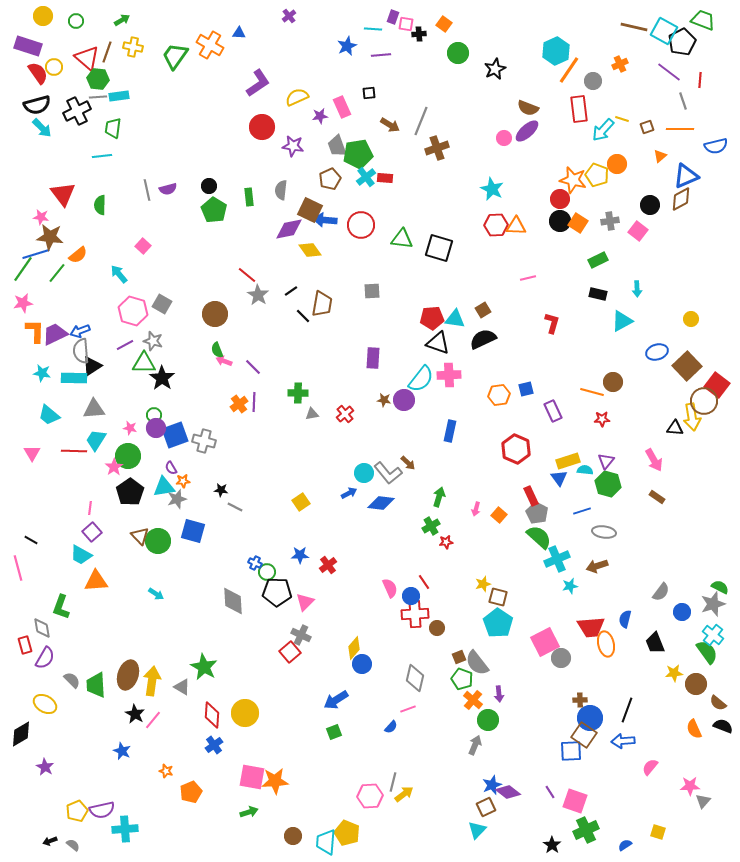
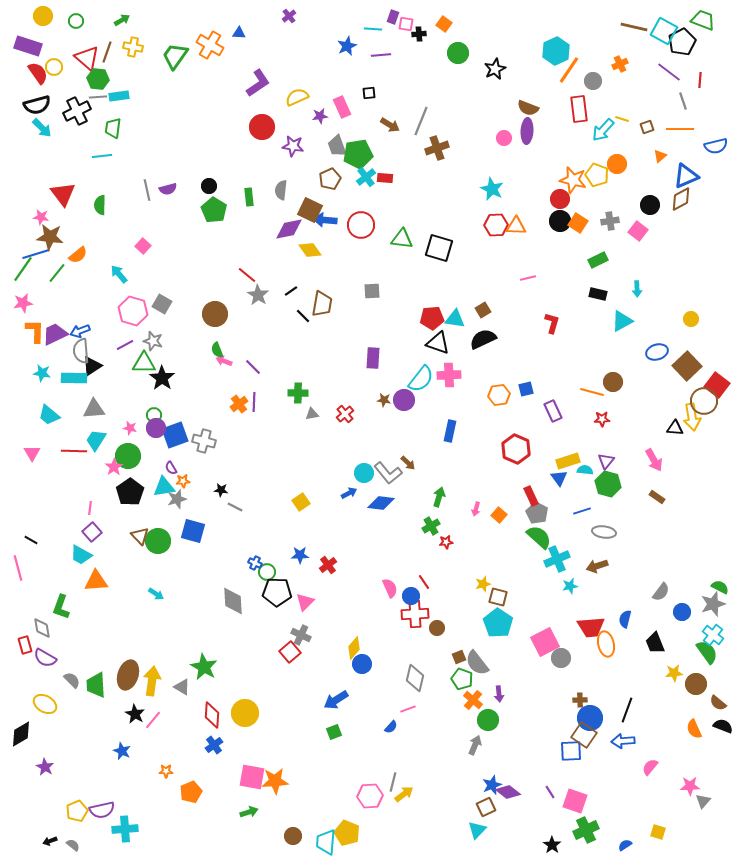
purple ellipse at (527, 131): rotated 45 degrees counterclockwise
purple semicircle at (45, 658): rotated 90 degrees clockwise
orange star at (166, 771): rotated 16 degrees counterclockwise
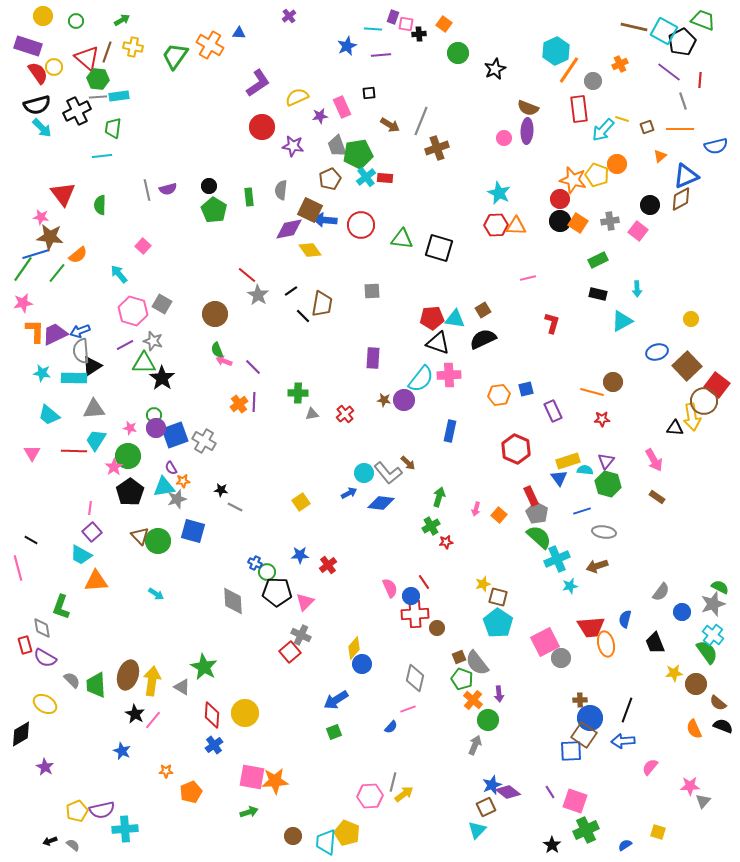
cyan star at (492, 189): moved 7 px right, 4 px down
gray cross at (204, 441): rotated 15 degrees clockwise
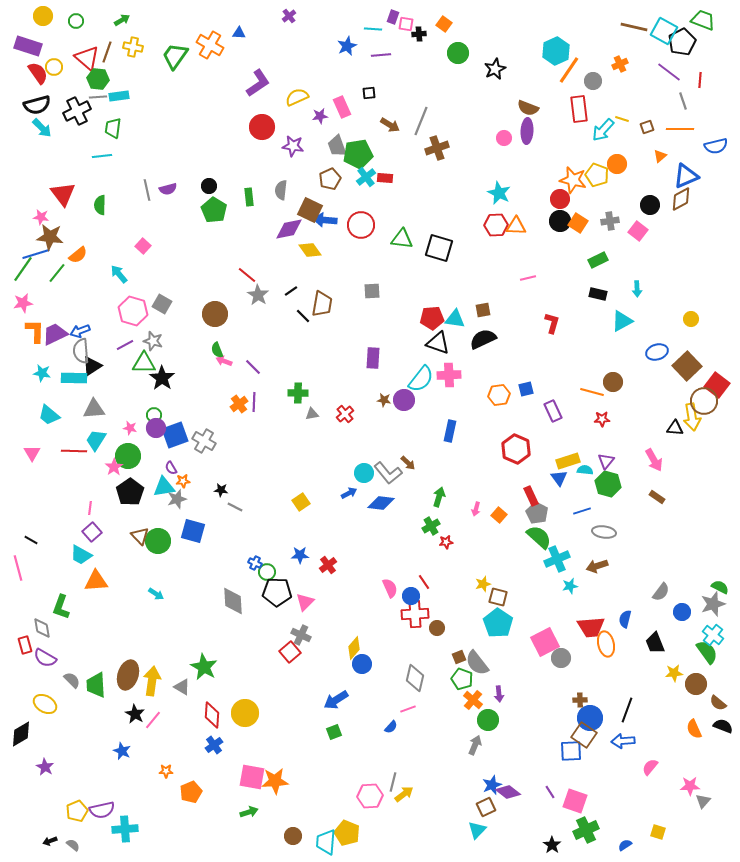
brown square at (483, 310): rotated 21 degrees clockwise
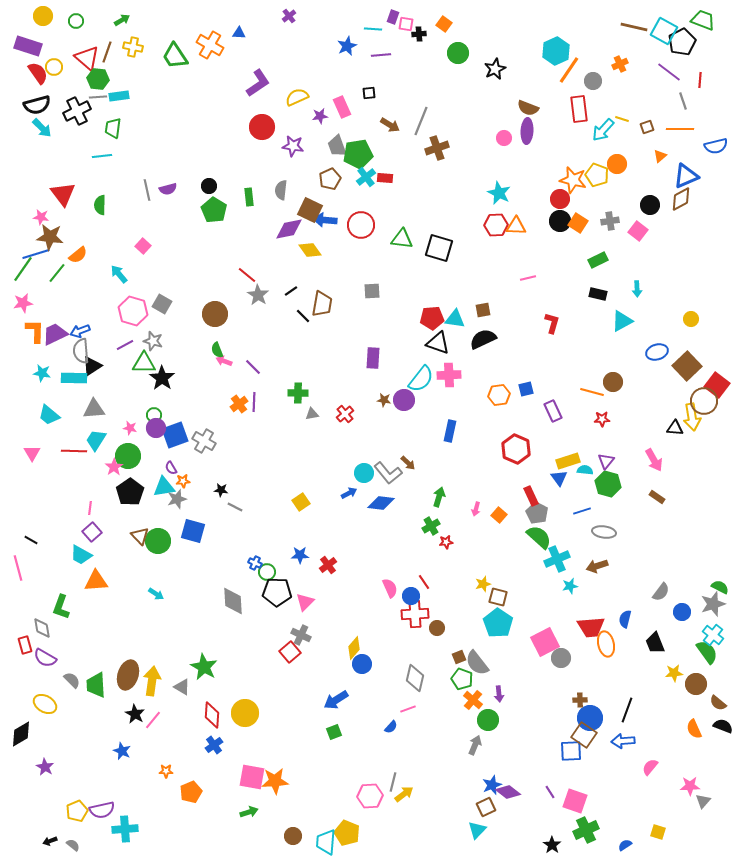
green trapezoid at (175, 56): rotated 68 degrees counterclockwise
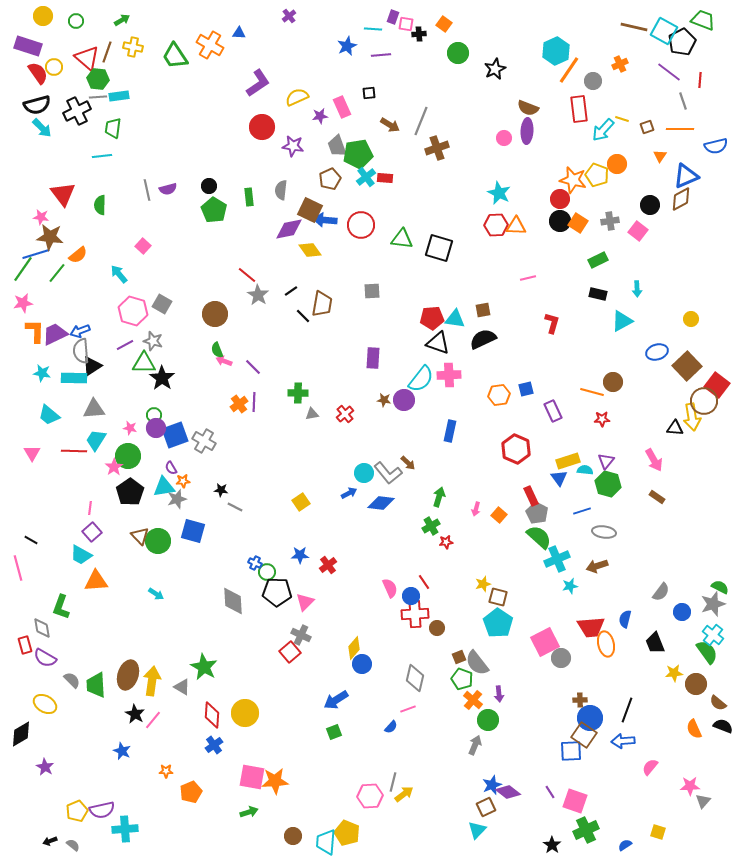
orange triangle at (660, 156): rotated 16 degrees counterclockwise
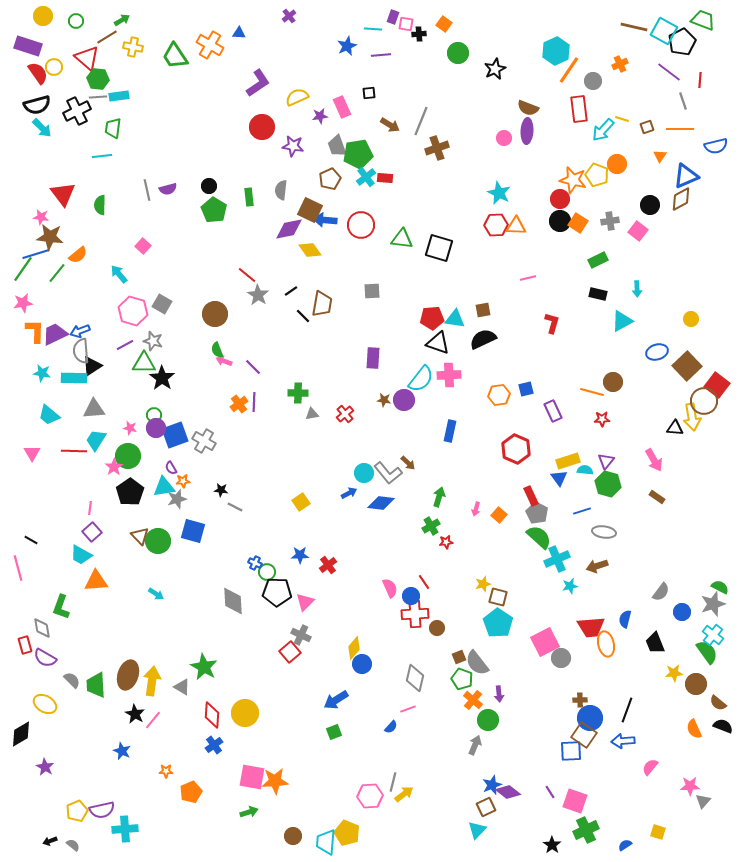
brown line at (107, 52): moved 15 px up; rotated 40 degrees clockwise
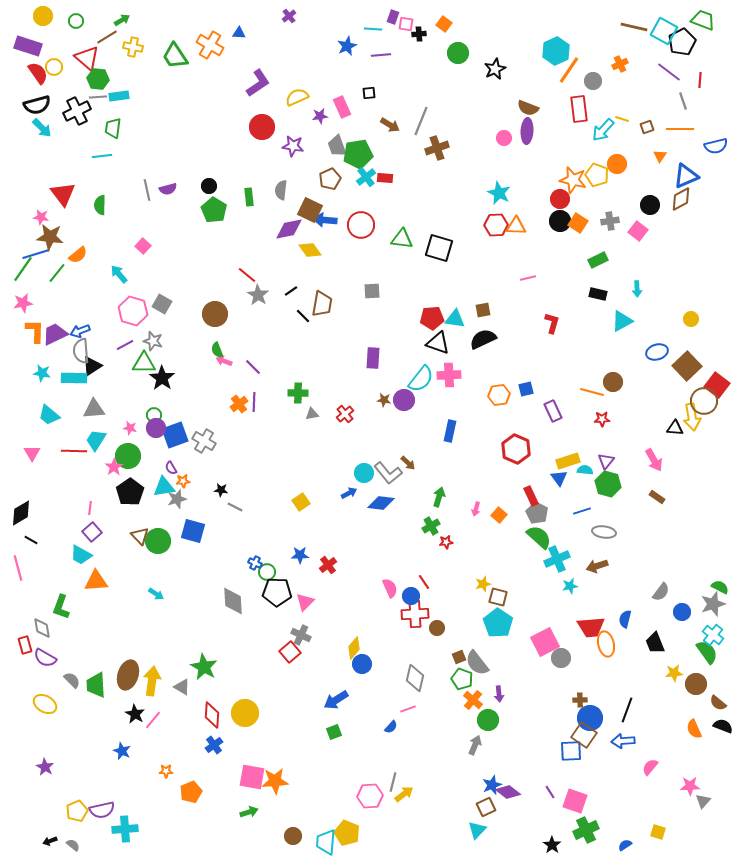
black diamond at (21, 734): moved 221 px up
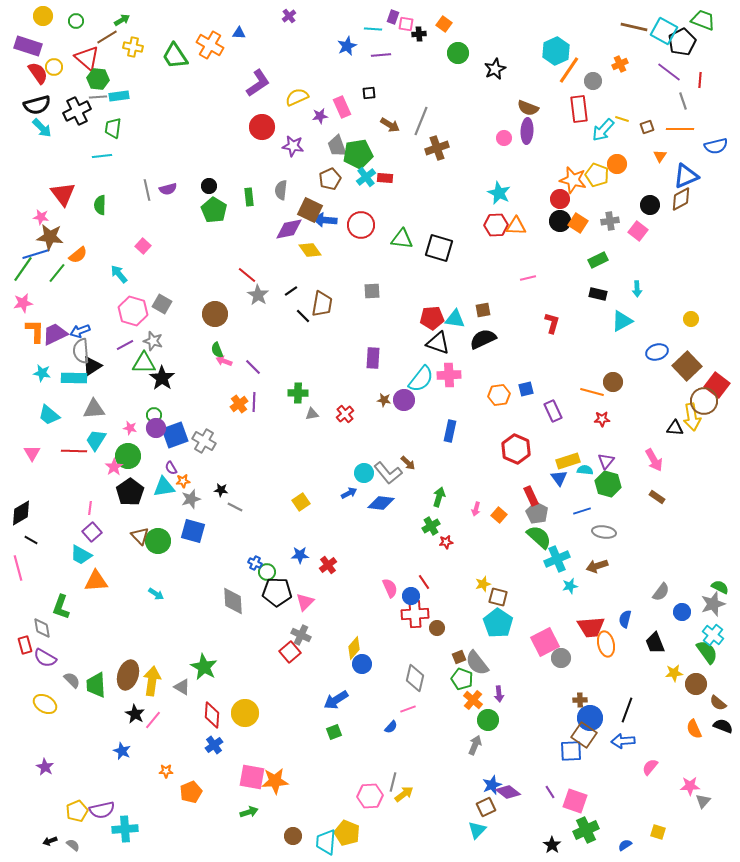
gray star at (177, 499): moved 14 px right
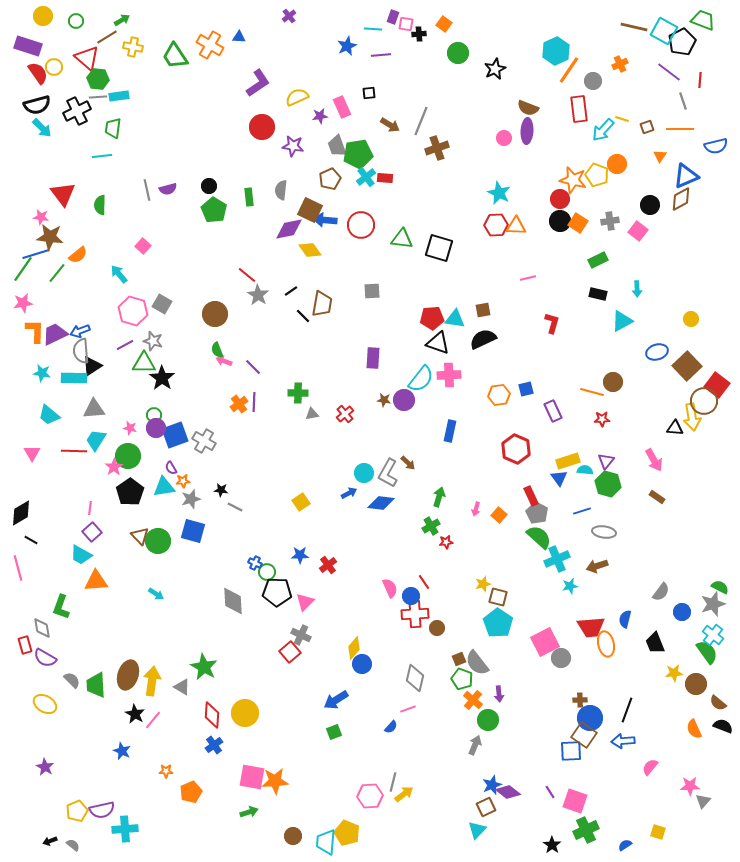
blue triangle at (239, 33): moved 4 px down
gray L-shape at (388, 473): rotated 68 degrees clockwise
brown square at (459, 657): moved 2 px down
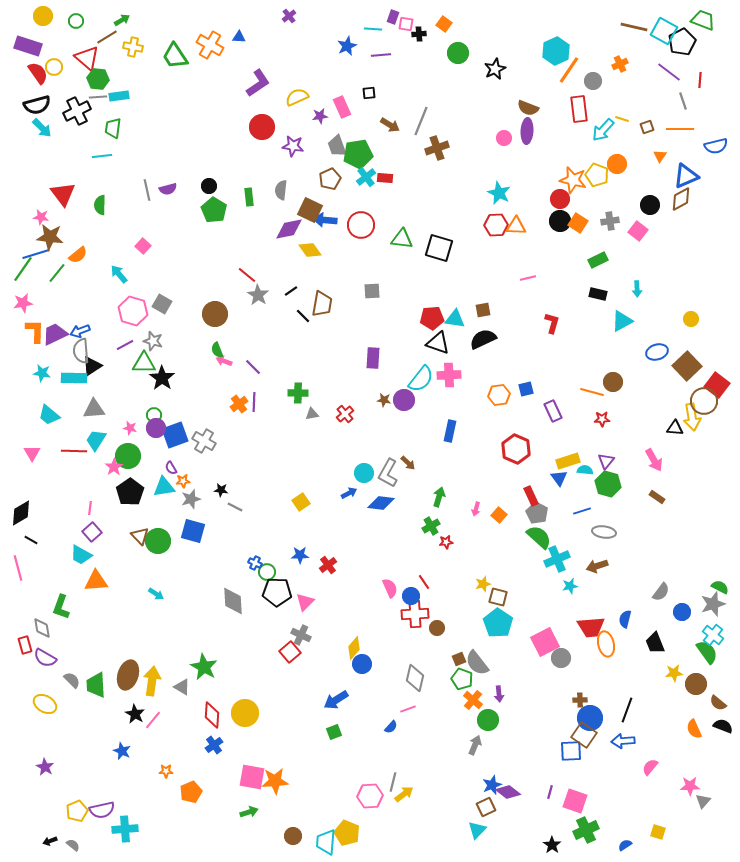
purple line at (550, 792): rotated 48 degrees clockwise
